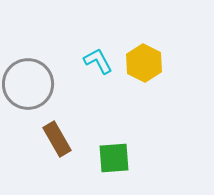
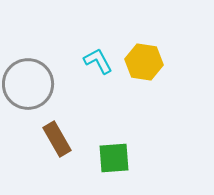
yellow hexagon: moved 1 px up; rotated 18 degrees counterclockwise
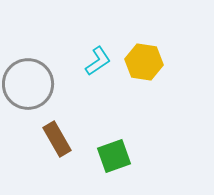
cyan L-shape: rotated 84 degrees clockwise
green square: moved 2 px up; rotated 16 degrees counterclockwise
